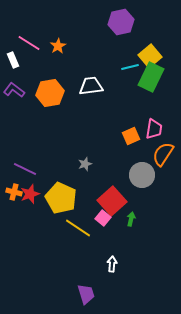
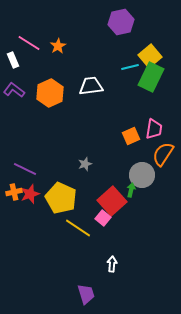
orange hexagon: rotated 16 degrees counterclockwise
orange cross: rotated 28 degrees counterclockwise
green arrow: moved 29 px up
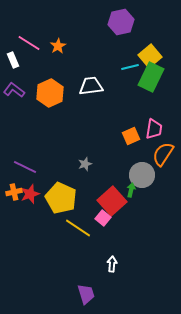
purple line: moved 2 px up
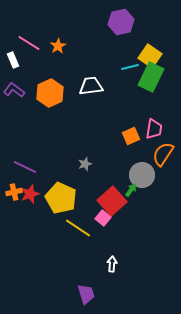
yellow square: rotated 15 degrees counterclockwise
green arrow: rotated 24 degrees clockwise
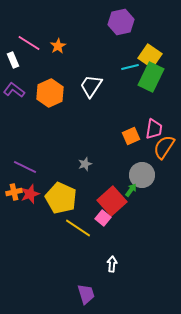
white trapezoid: rotated 50 degrees counterclockwise
orange semicircle: moved 1 px right, 7 px up
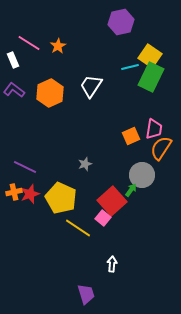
orange semicircle: moved 3 px left, 1 px down
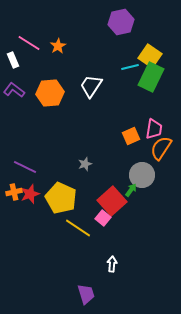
orange hexagon: rotated 20 degrees clockwise
